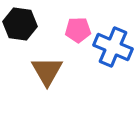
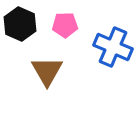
black hexagon: rotated 16 degrees clockwise
pink pentagon: moved 13 px left, 5 px up
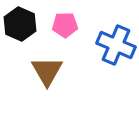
blue cross: moved 3 px right, 2 px up
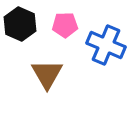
blue cross: moved 10 px left
brown triangle: moved 3 px down
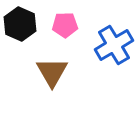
blue cross: moved 8 px right; rotated 36 degrees clockwise
brown triangle: moved 5 px right, 2 px up
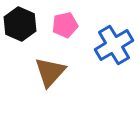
pink pentagon: rotated 10 degrees counterclockwise
brown triangle: moved 2 px left; rotated 12 degrees clockwise
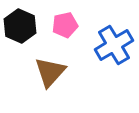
black hexagon: moved 2 px down
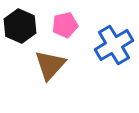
brown triangle: moved 7 px up
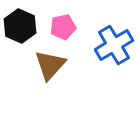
pink pentagon: moved 2 px left, 2 px down
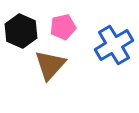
black hexagon: moved 1 px right, 5 px down
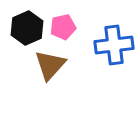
black hexagon: moved 6 px right, 3 px up; rotated 12 degrees clockwise
blue cross: rotated 24 degrees clockwise
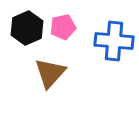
blue cross: moved 4 px up; rotated 12 degrees clockwise
brown triangle: moved 8 px down
